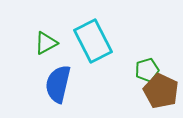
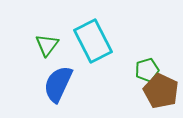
green triangle: moved 1 px right, 2 px down; rotated 25 degrees counterclockwise
blue semicircle: rotated 12 degrees clockwise
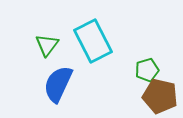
brown pentagon: moved 1 px left, 5 px down; rotated 12 degrees counterclockwise
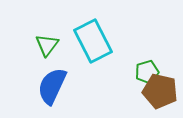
green pentagon: moved 2 px down
blue semicircle: moved 6 px left, 2 px down
brown pentagon: moved 5 px up
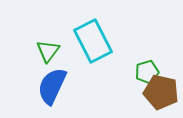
green triangle: moved 1 px right, 6 px down
brown pentagon: moved 1 px right, 1 px down
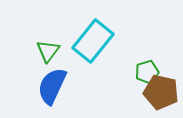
cyan rectangle: rotated 66 degrees clockwise
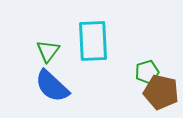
cyan rectangle: rotated 42 degrees counterclockwise
blue semicircle: rotated 72 degrees counterclockwise
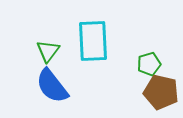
green pentagon: moved 2 px right, 8 px up
blue semicircle: rotated 9 degrees clockwise
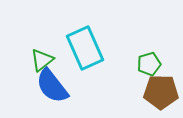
cyan rectangle: moved 8 px left, 7 px down; rotated 21 degrees counterclockwise
green triangle: moved 6 px left, 9 px down; rotated 15 degrees clockwise
brown pentagon: rotated 12 degrees counterclockwise
